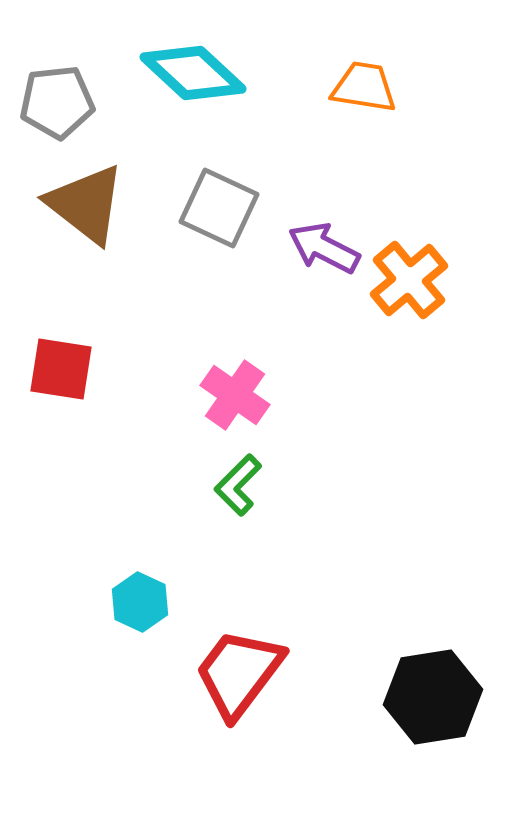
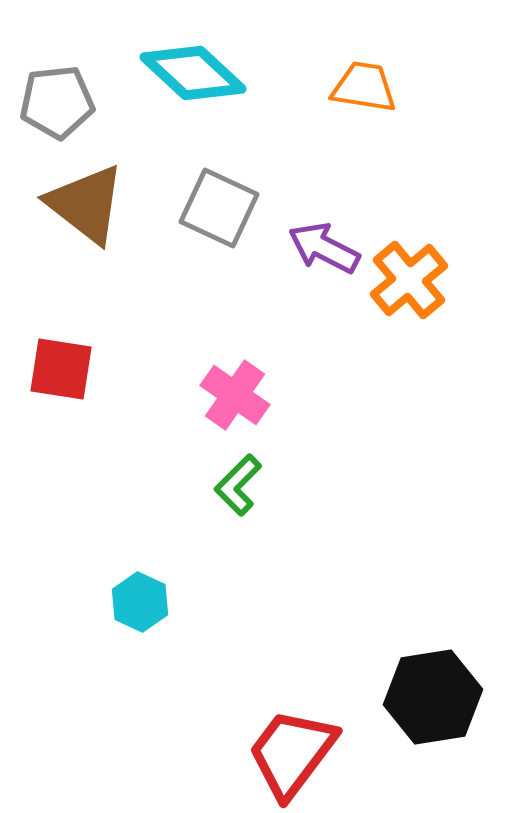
red trapezoid: moved 53 px right, 80 px down
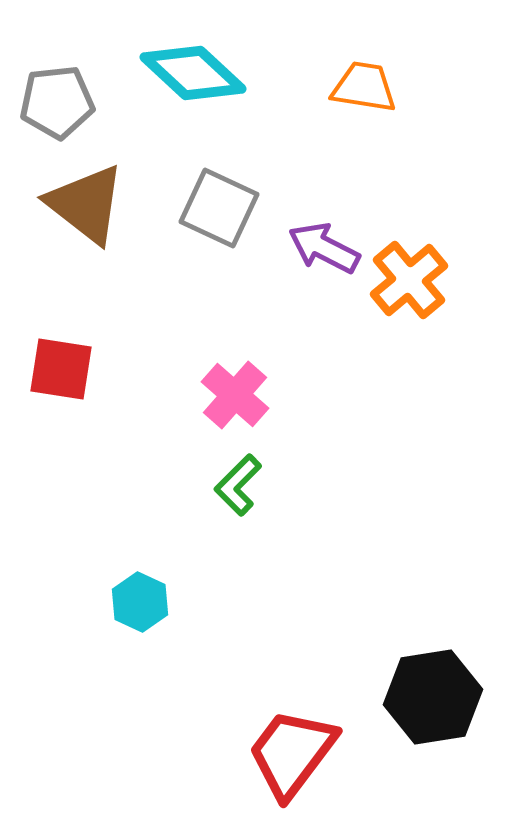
pink cross: rotated 6 degrees clockwise
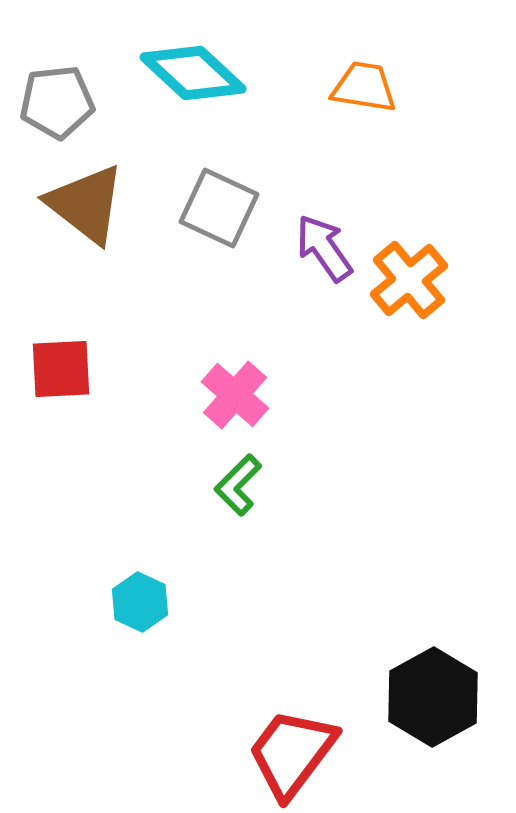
purple arrow: rotated 28 degrees clockwise
red square: rotated 12 degrees counterclockwise
black hexagon: rotated 20 degrees counterclockwise
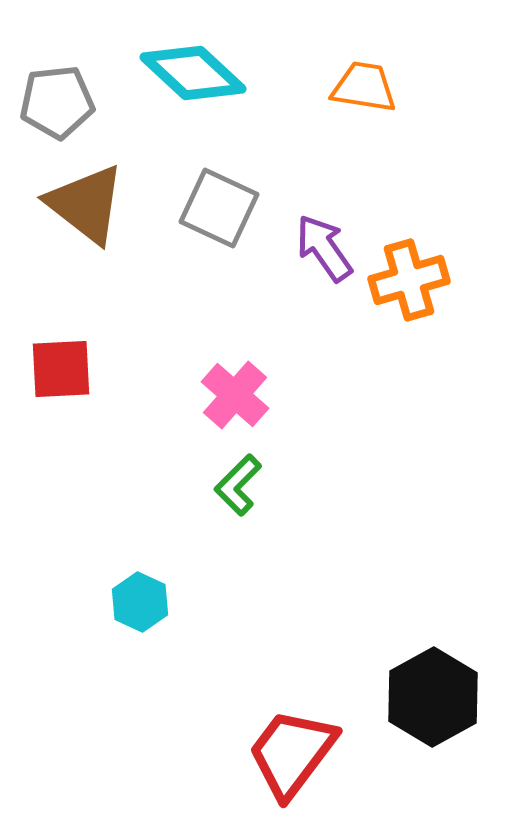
orange cross: rotated 24 degrees clockwise
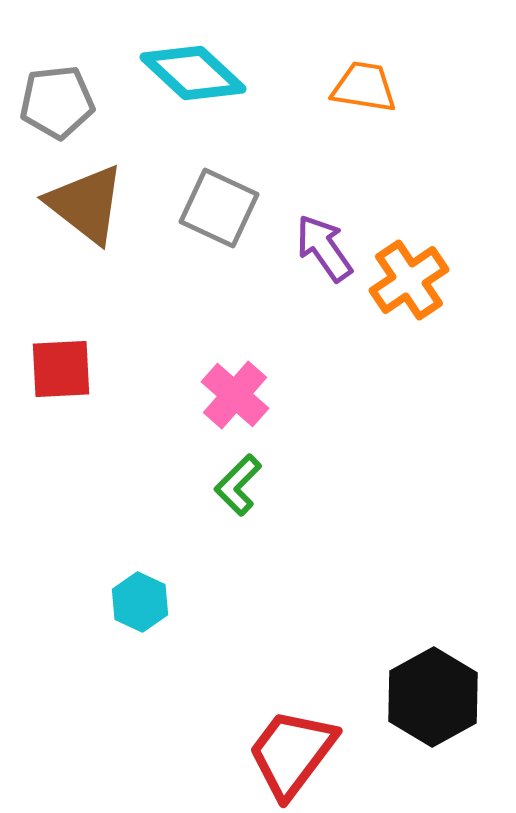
orange cross: rotated 18 degrees counterclockwise
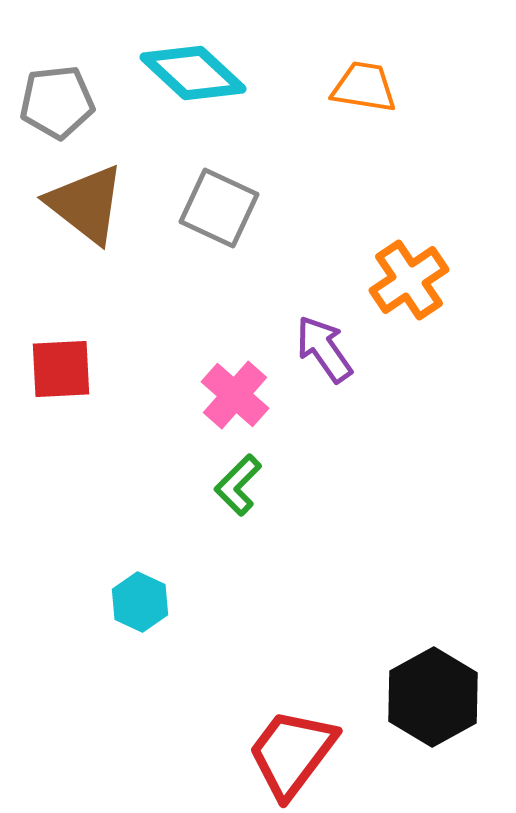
purple arrow: moved 101 px down
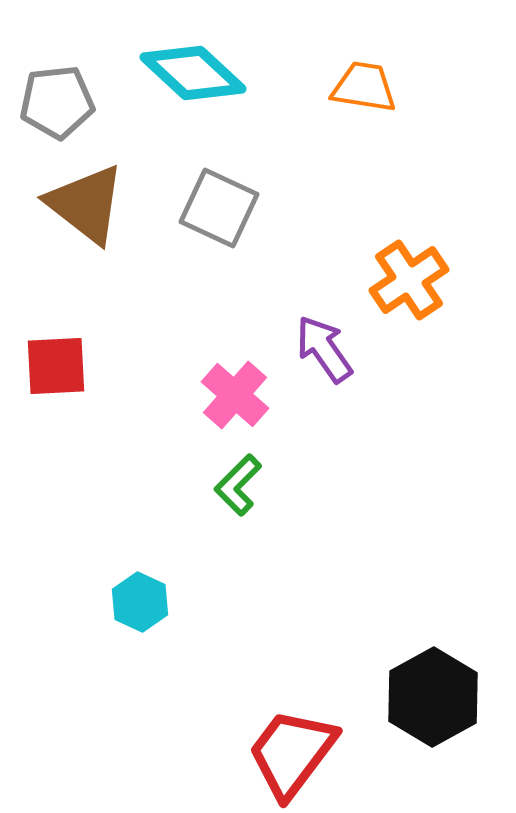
red square: moved 5 px left, 3 px up
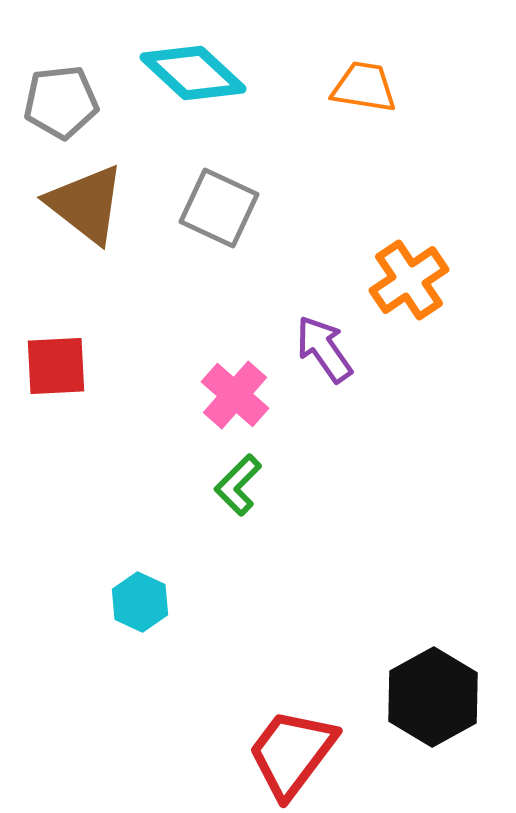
gray pentagon: moved 4 px right
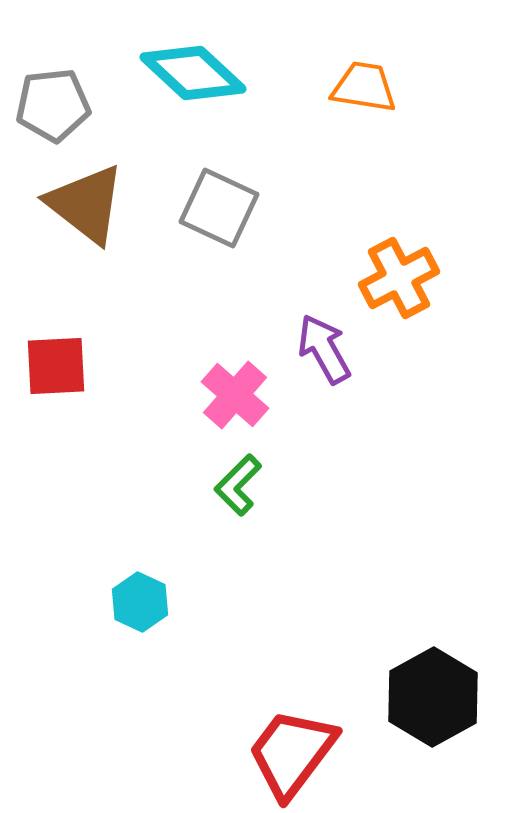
gray pentagon: moved 8 px left, 3 px down
orange cross: moved 10 px left, 2 px up; rotated 6 degrees clockwise
purple arrow: rotated 6 degrees clockwise
